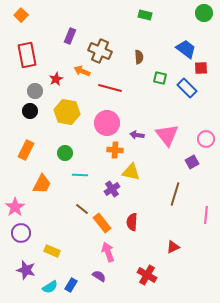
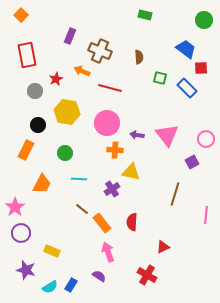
green circle at (204, 13): moved 7 px down
black circle at (30, 111): moved 8 px right, 14 px down
cyan line at (80, 175): moved 1 px left, 4 px down
red triangle at (173, 247): moved 10 px left
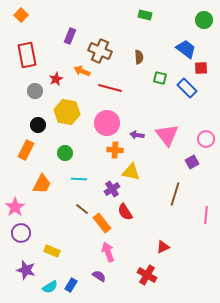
red semicircle at (132, 222): moved 7 px left, 10 px up; rotated 36 degrees counterclockwise
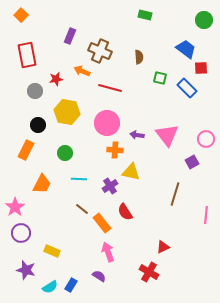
red star at (56, 79): rotated 16 degrees clockwise
purple cross at (112, 189): moved 2 px left, 3 px up
red cross at (147, 275): moved 2 px right, 3 px up
